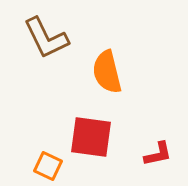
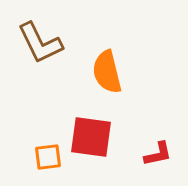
brown L-shape: moved 6 px left, 5 px down
orange square: moved 9 px up; rotated 32 degrees counterclockwise
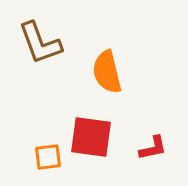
brown L-shape: rotated 6 degrees clockwise
red L-shape: moved 5 px left, 6 px up
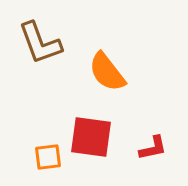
orange semicircle: rotated 24 degrees counterclockwise
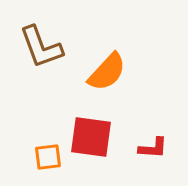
brown L-shape: moved 1 px right, 4 px down
orange semicircle: rotated 99 degrees counterclockwise
red L-shape: rotated 16 degrees clockwise
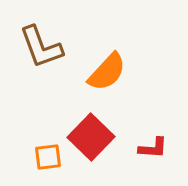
red square: rotated 36 degrees clockwise
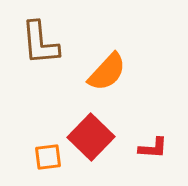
brown L-shape: moved 1 px left, 4 px up; rotated 15 degrees clockwise
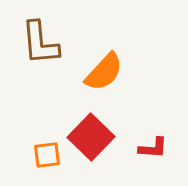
orange semicircle: moved 3 px left
orange square: moved 1 px left, 2 px up
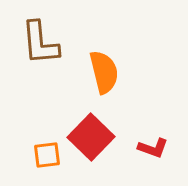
orange semicircle: rotated 57 degrees counterclockwise
red L-shape: rotated 16 degrees clockwise
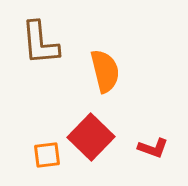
orange semicircle: moved 1 px right, 1 px up
